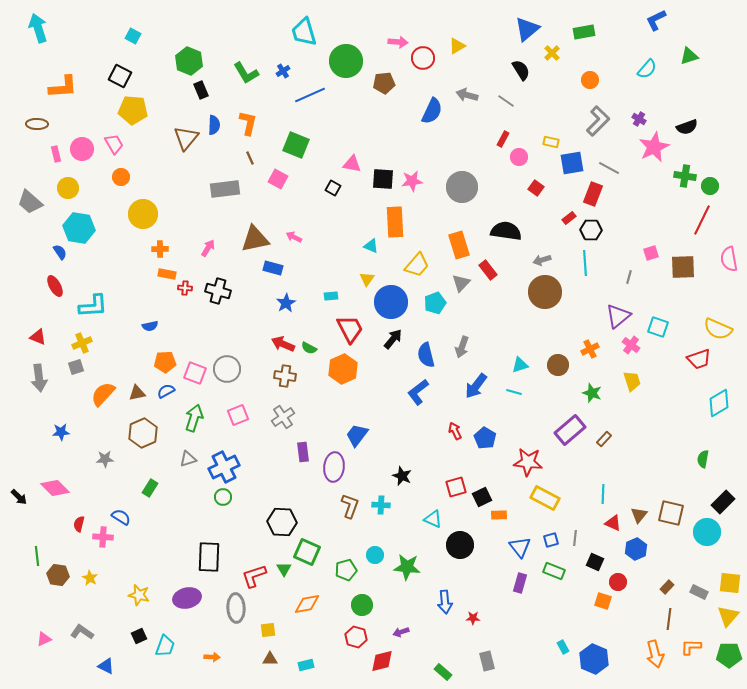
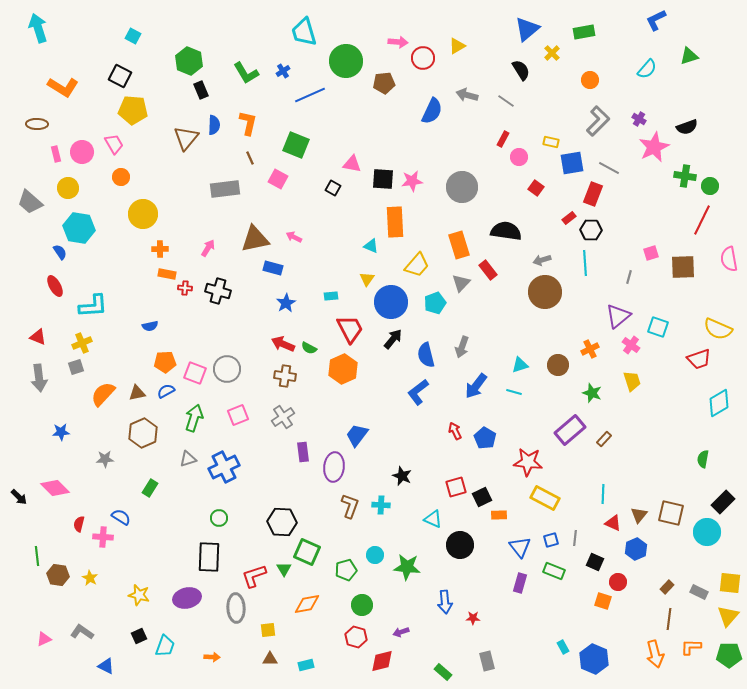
orange L-shape at (63, 87): rotated 36 degrees clockwise
pink circle at (82, 149): moved 3 px down
green circle at (223, 497): moved 4 px left, 21 px down
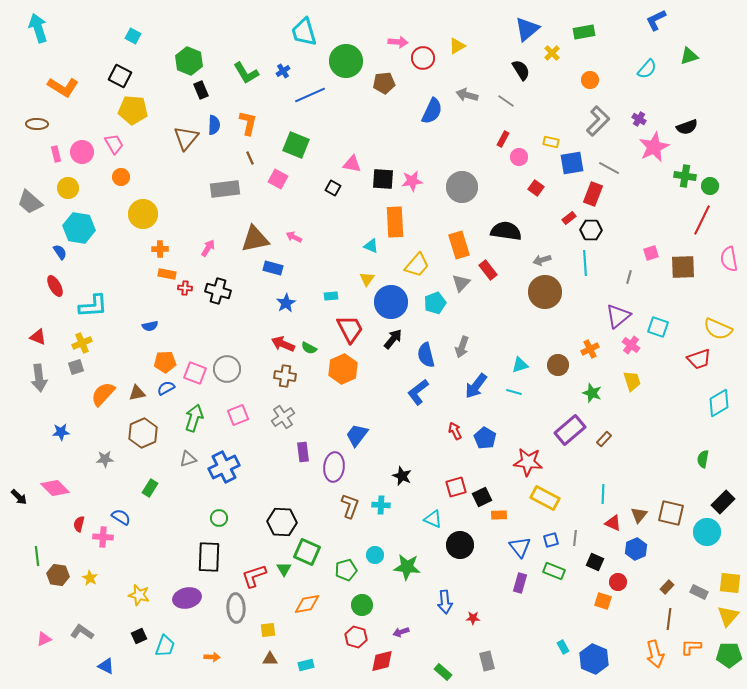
blue semicircle at (166, 391): moved 3 px up
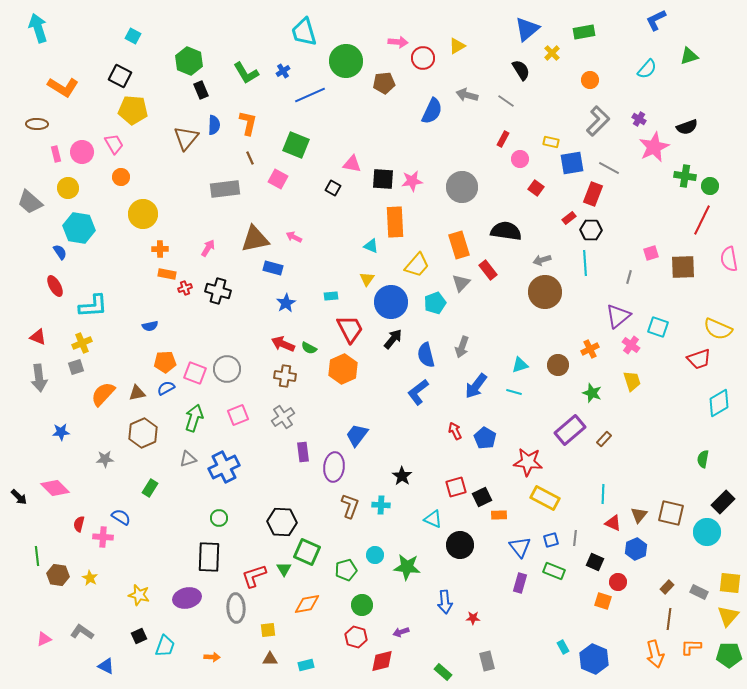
pink circle at (519, 157): moved 1 px right, 2 px down
red cross at (185, 288): rotated 24 degrees counterclockwise
black star at (402, 476): rotated 12 degrees clockwise
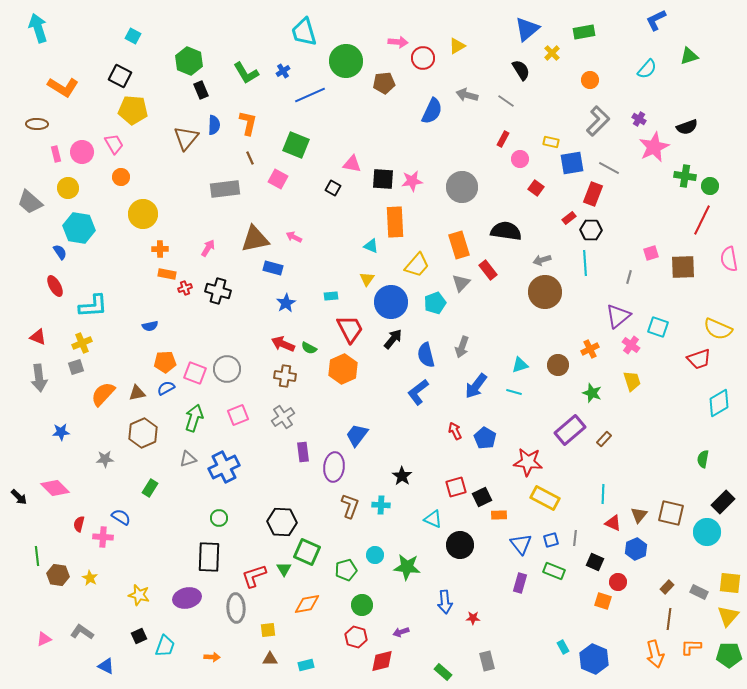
blue triangle at (520, 547): moved 1 px right, 3 px up
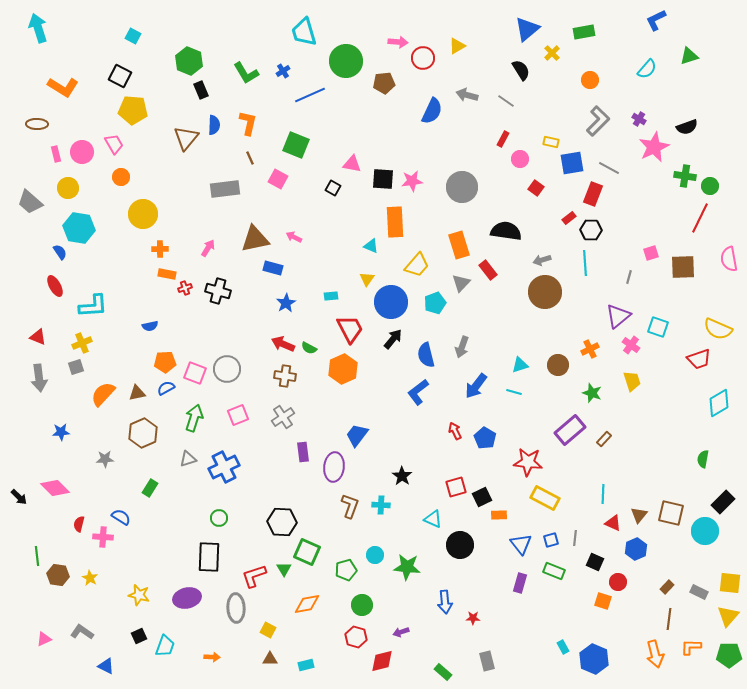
red line at (702, 220): moved 2 px left, 2 px up
cyan circle at (707, 532): moved 2 px left, 1 px up
yellow square at (268, 630): rotated 35 degrees clockwise
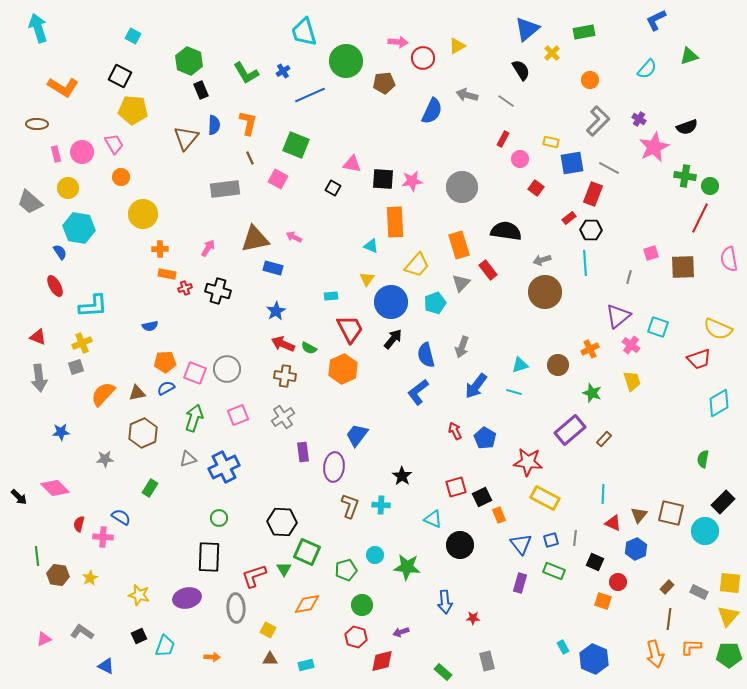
blue star at (286, 303): moved 10 px left, 8 px down
orange rectangle at (499, 515): rotated 70 degrees clockwise
yellow star at (90, 578): rotated 14 degrees clockwise
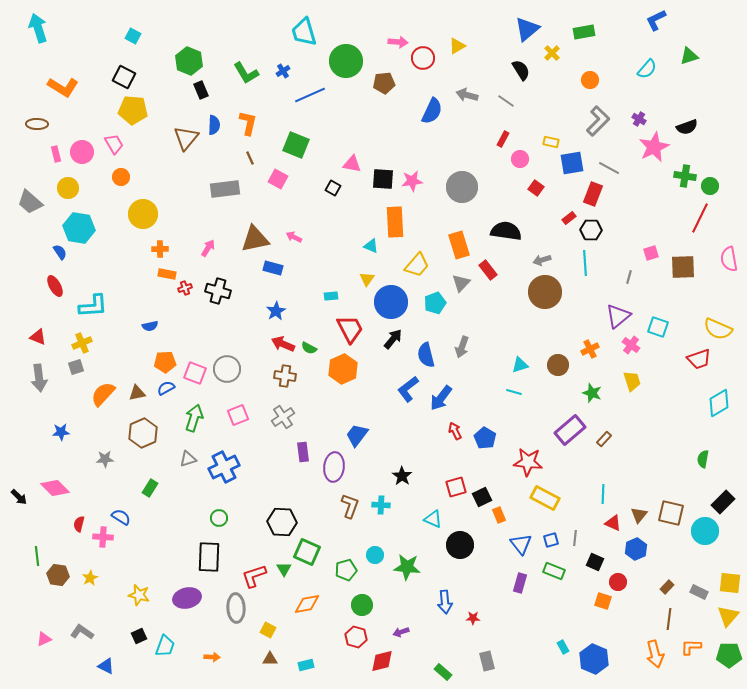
black square at (120, 76): moved 4 px right, 1 px down
blue arrow at (476, 386): moved 35 px left, 12 px down
blue L-shape at (418, 392): moved 10 px left, 3 px up
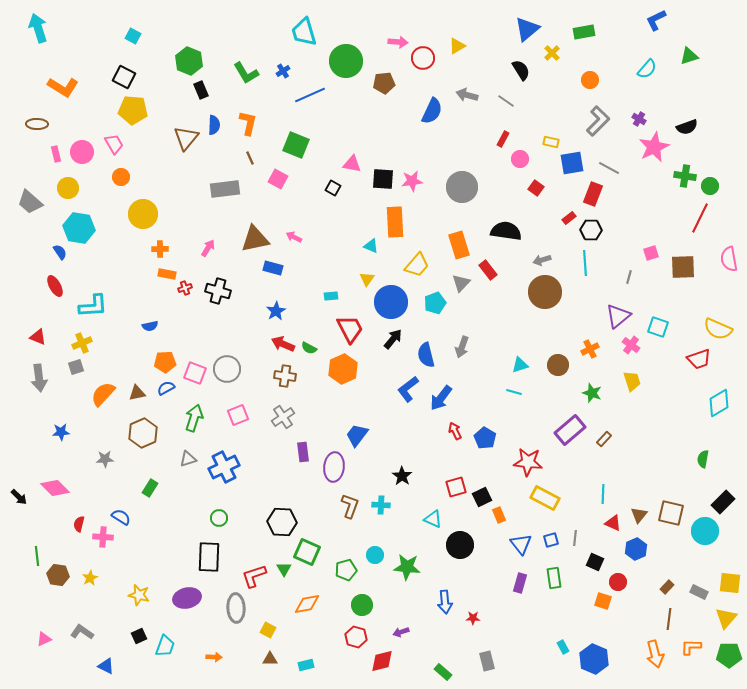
green rectangle at (554, 571): moved 7 px down; rotated 60 degrees clockwise
yellow triangle at (728, 616): moved 2 px left, 2 px down
orange arrow at (212, 657): moved 2 px right
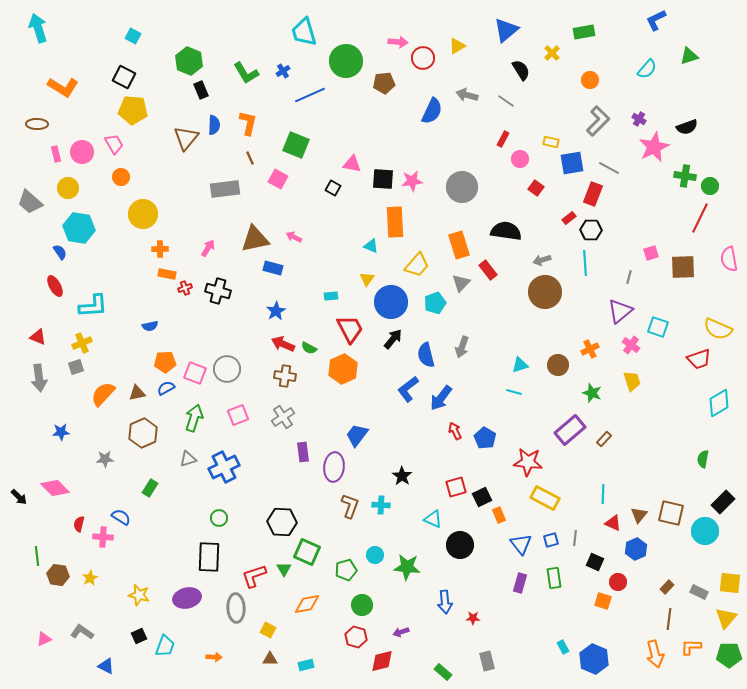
blue triangle at (527, 29): moved 21 px left, 1 px down
purple triangle at (618, 316): moved 2 px right, 5 px up
